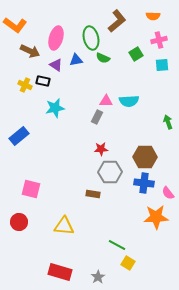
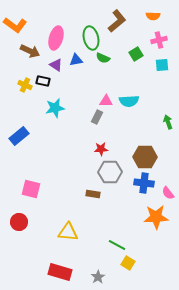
yellow triangle: moved 4 px right, 6 px down
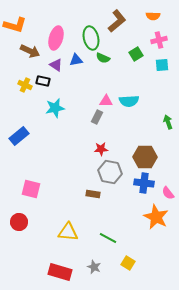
orange L-shape: rotated 20 degrees counterclockwise
gray hexagon: rotated 10 degrees clockwise
orange star: rotated 30 degrees clockwise
green line: moved 9 px left, 7 px up
gray star: moved 4 px left, 10 px up; rotated 16 degrees counterclockwise
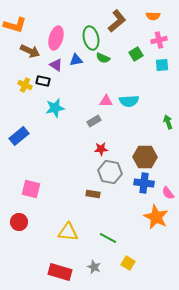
gray rectangle: moved 3 px left, 4 px down; rotated 32 degrees clockwise
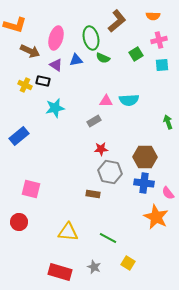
cyan semicircle: moved 1 px up
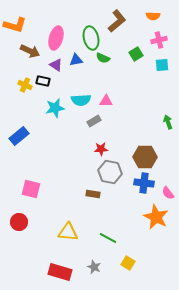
cyan semicircle: moved 48 px left
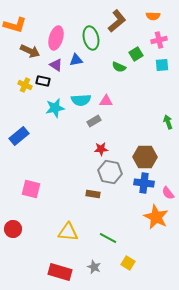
green semicircle: moved 16 px right, 9 px down
red circle: moved 6 px left, 7 px down
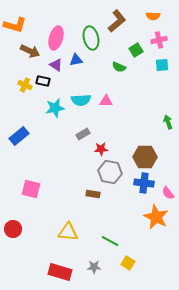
green square: moved 4 px up
gray rectangle: moved 11 px left, 13 px down
green line: moved 2 px right, 3 px down
gray star: rotated 24 degrees counterclockwise
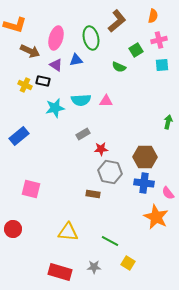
orange semicircle: rotated 80 degrees counterclockwise
green arrow: rotated 32 degrees clockwise
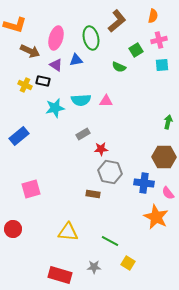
brown hexagon: moved 19 px right
pink square: rotated 30 degrees counterclockwise
red rectangle: moved 3 px down
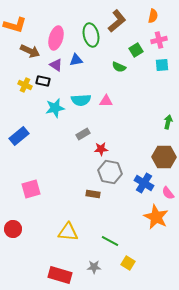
green ellipse: moved 3 px up
blue cross: rotated 24 degrees clockwise
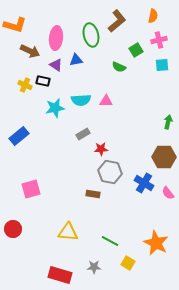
pink ellipse: rotated 10 degrees counterclockwise
orange star: moved 26 px down
